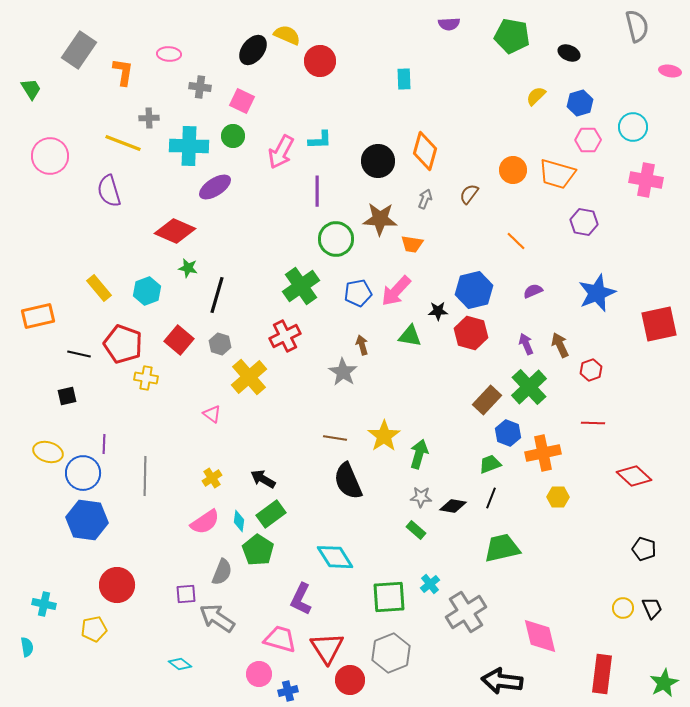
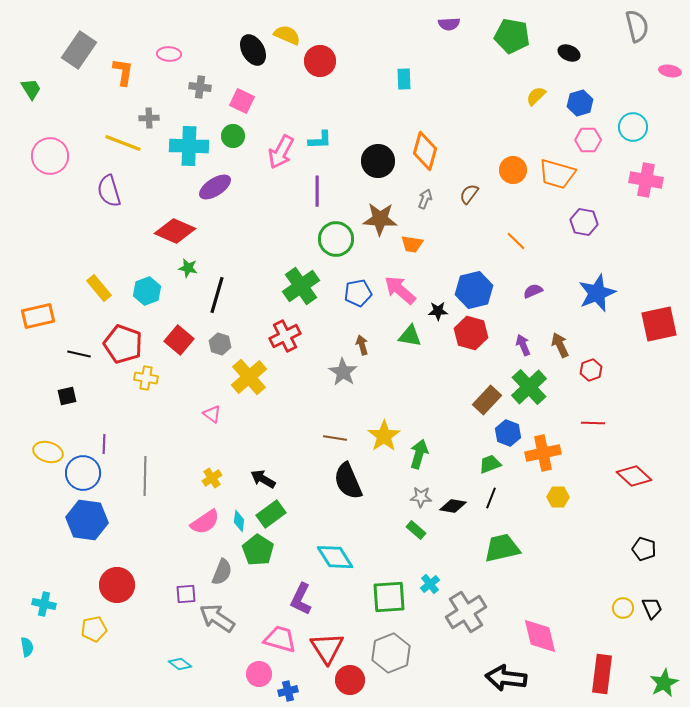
black ellipse at (253, 50): rotated 68 degrees counterclockwise
pink arrow at (396, 291): moved 4 px right, 1 px up; rotated 88 degrees clockwise
purple arrow at (526, 344): moved 3 px left, 1 px down
black arrow at (502, 681): moved 4 px right, 3 px up
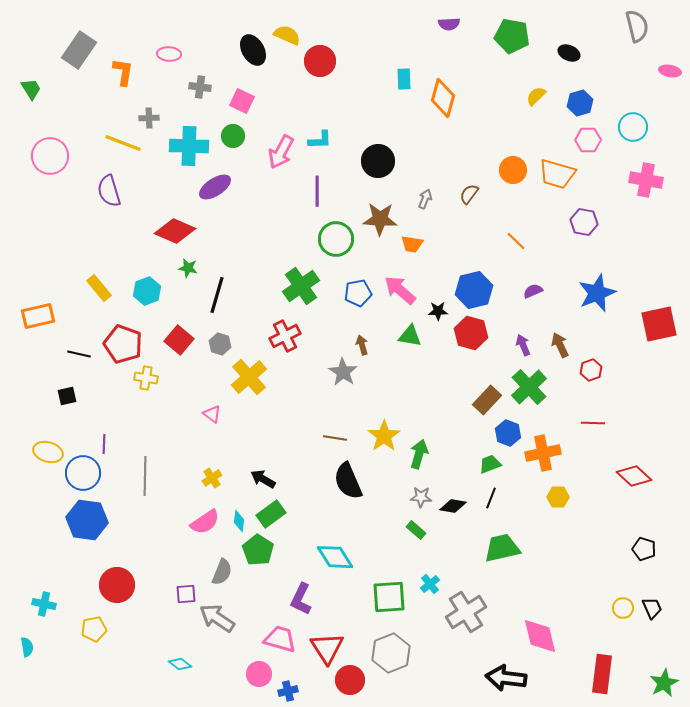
orange diamond at (425, 151): moved 18 px right, 53 px up
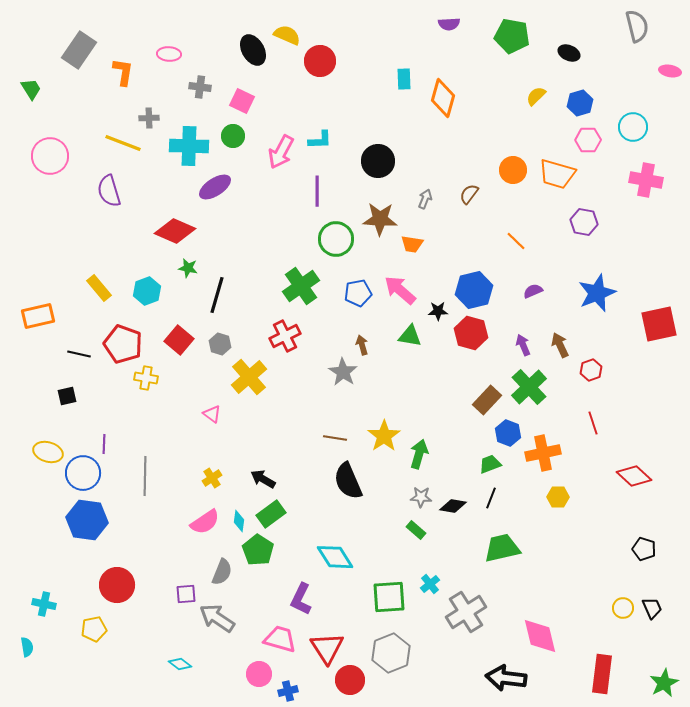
red line at (593, 423): rotated 70 degrees clockwise
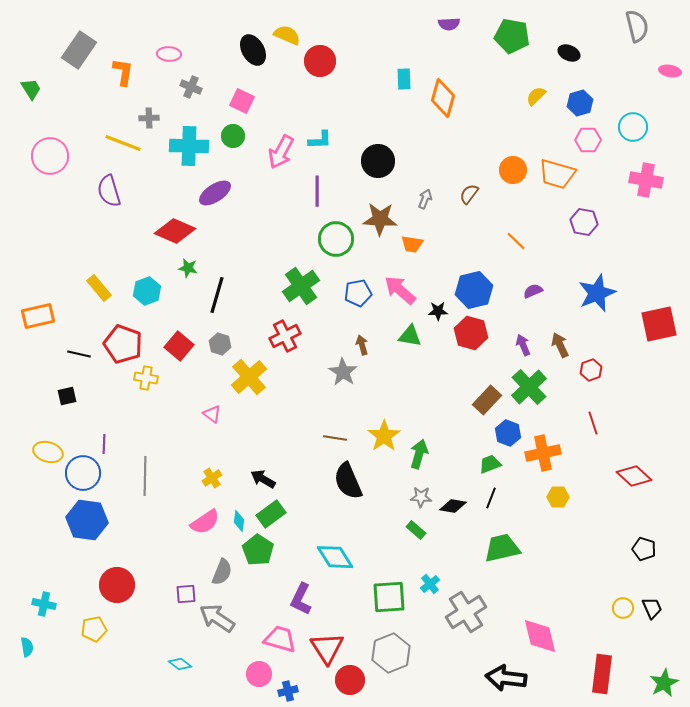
gray cross at (200, 87): moved 9 px left; rotated 15 degrees clockwise
purple ellipse at (215, 187): moved 6 px down
red square at (179, 340): moved 6 px down
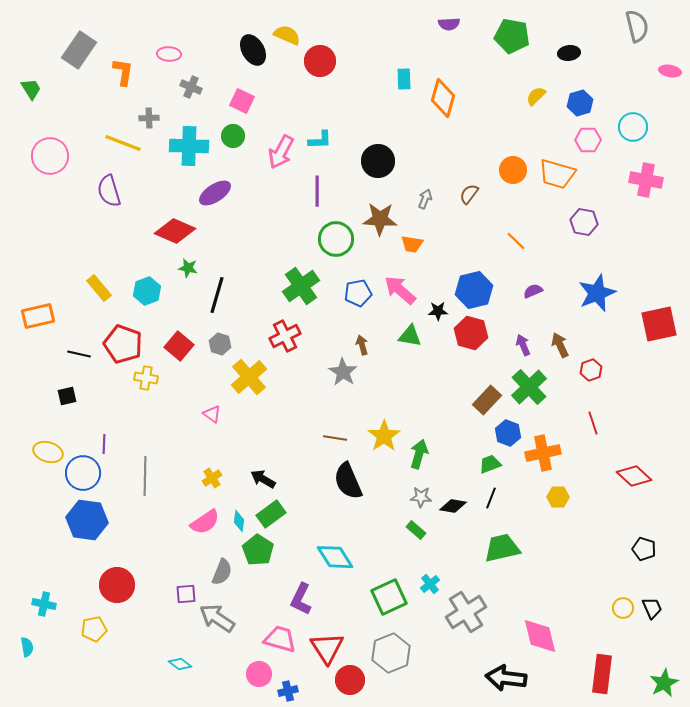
black ellipse at (569, 53): rotated 30 degrees counterclockwise
green square at (389, 597): rotated 21 degrees counterclockwise
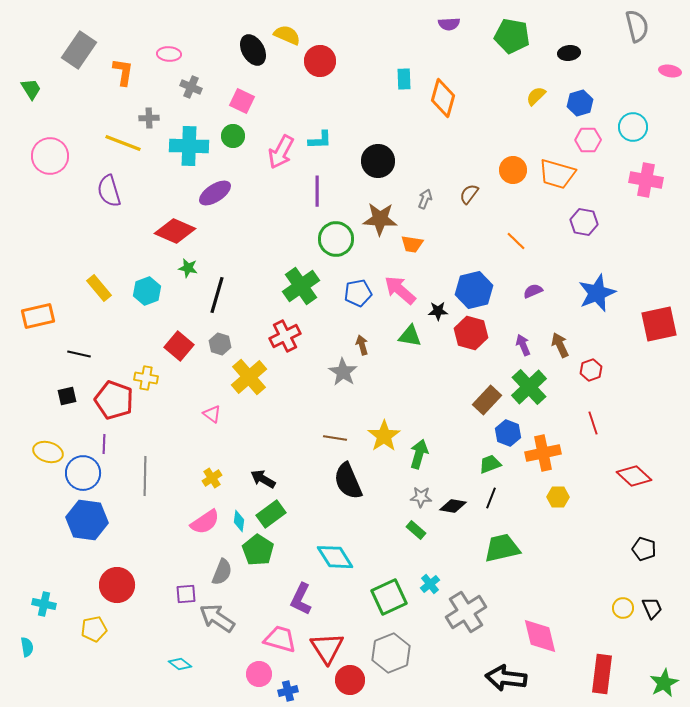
red pentagon at (123, 344): moved 9 px left, 56 px down
